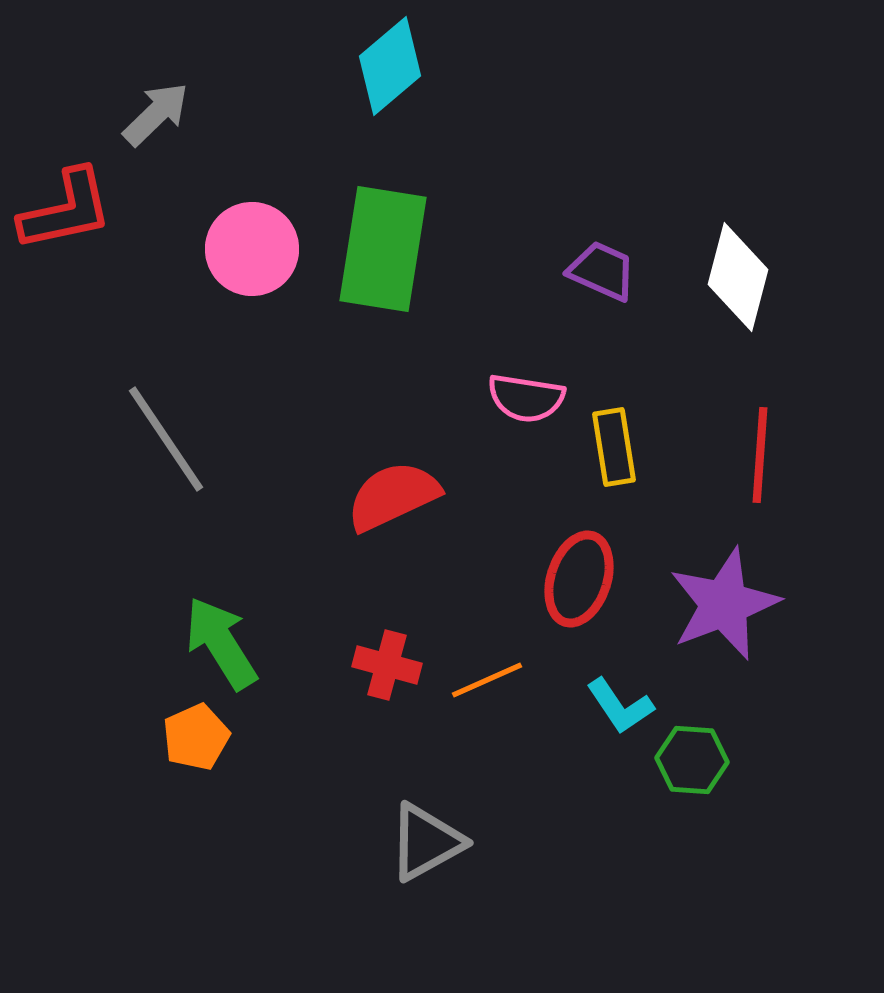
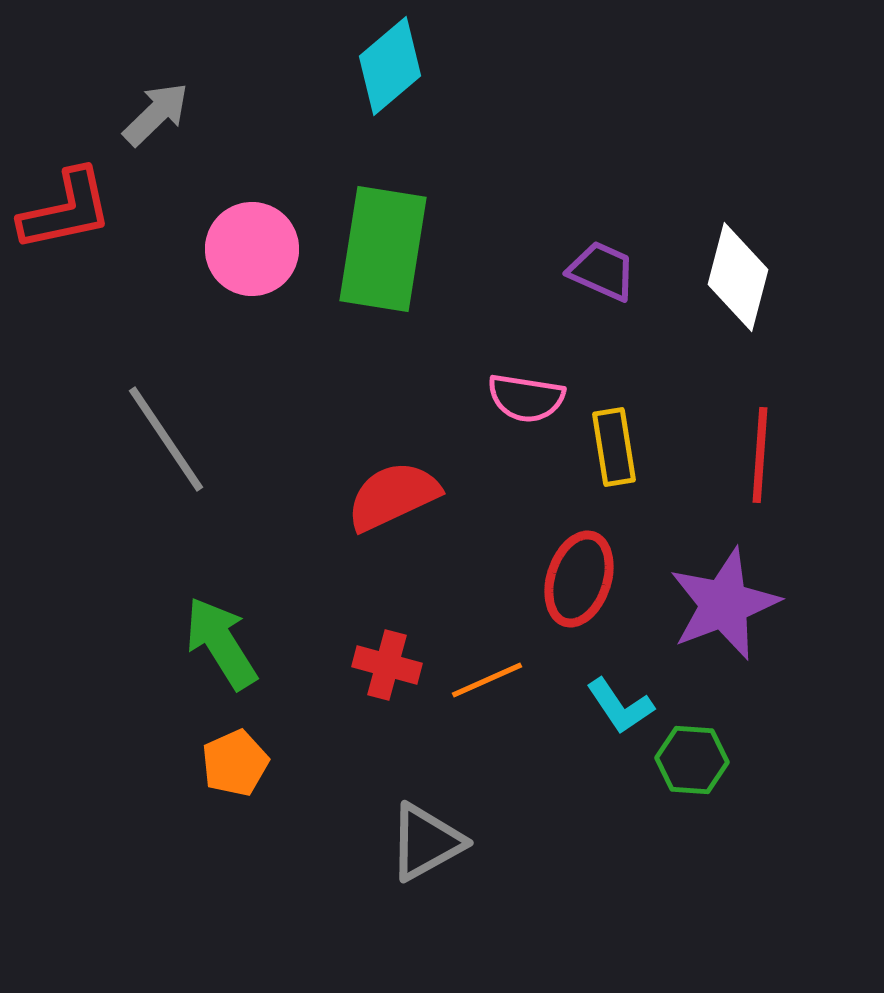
orange pentagon: moved 39 px right, 26 px down
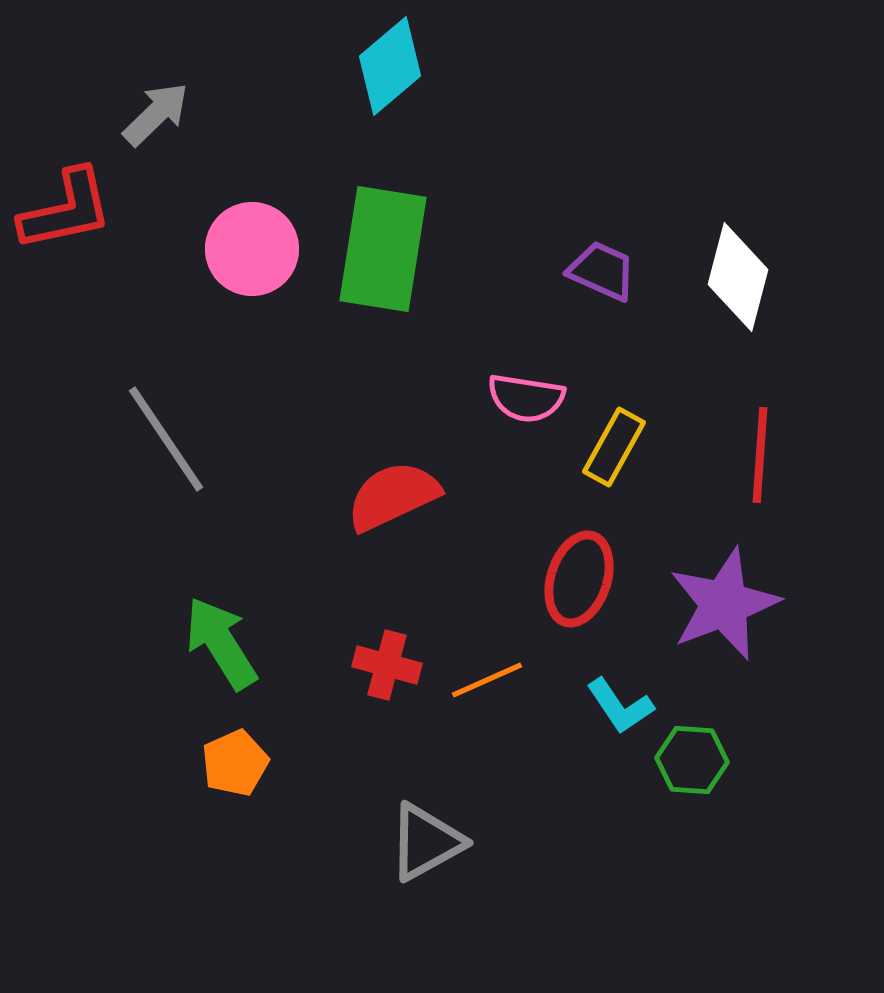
yellow rectangle: rotated 38 degrees clockwise
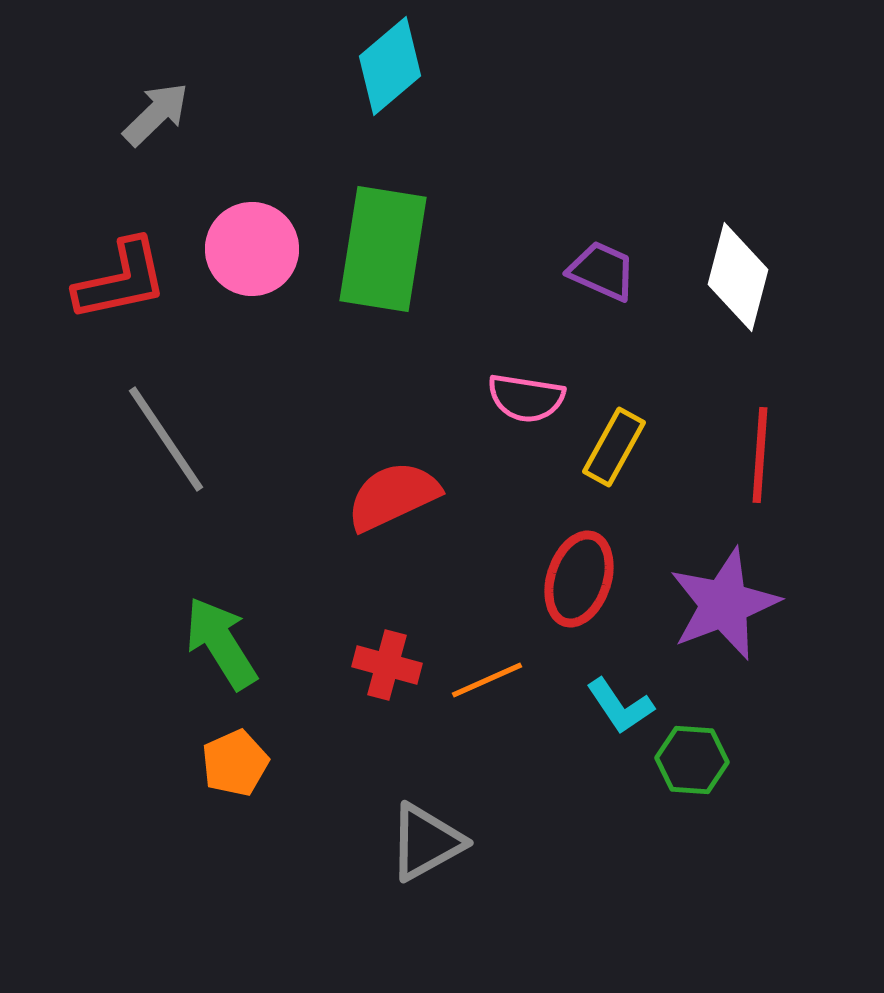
red L-shape: moved 55 px right, 70 px down
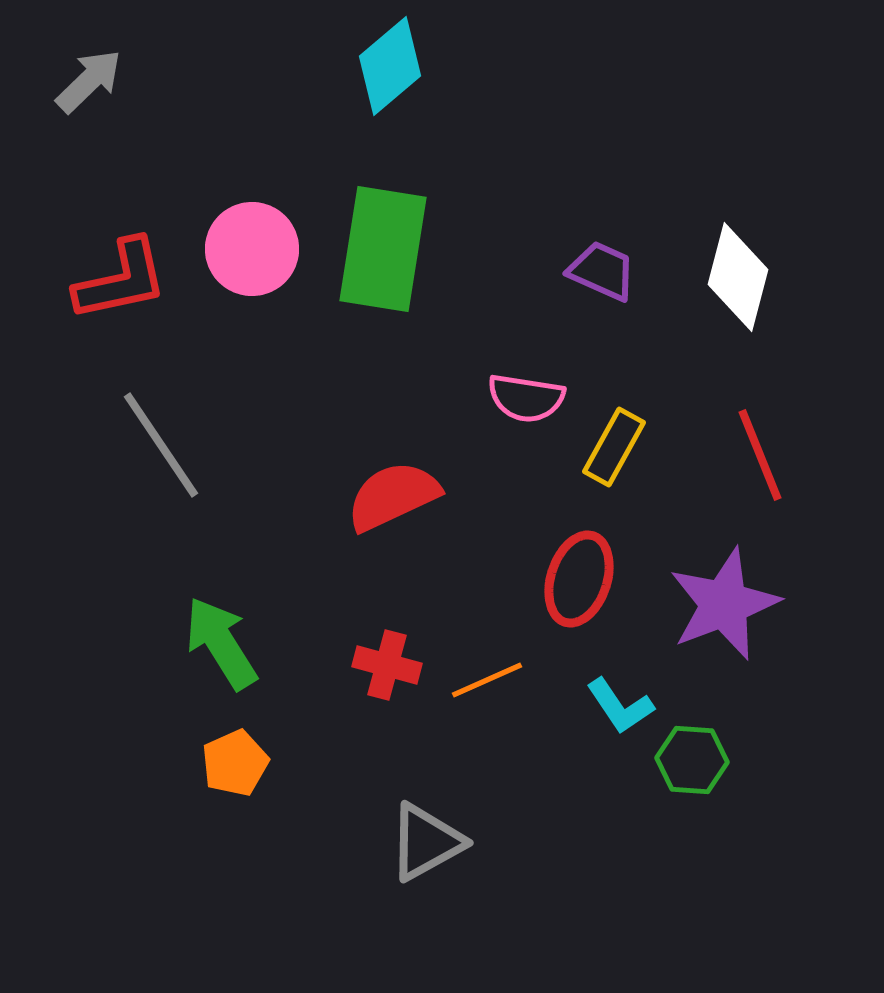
gray arrow: moved 67 px left, 33 px up
gray line: moved 5 px left, 6 px down
red line: rotated 26 degrees counterclockwise
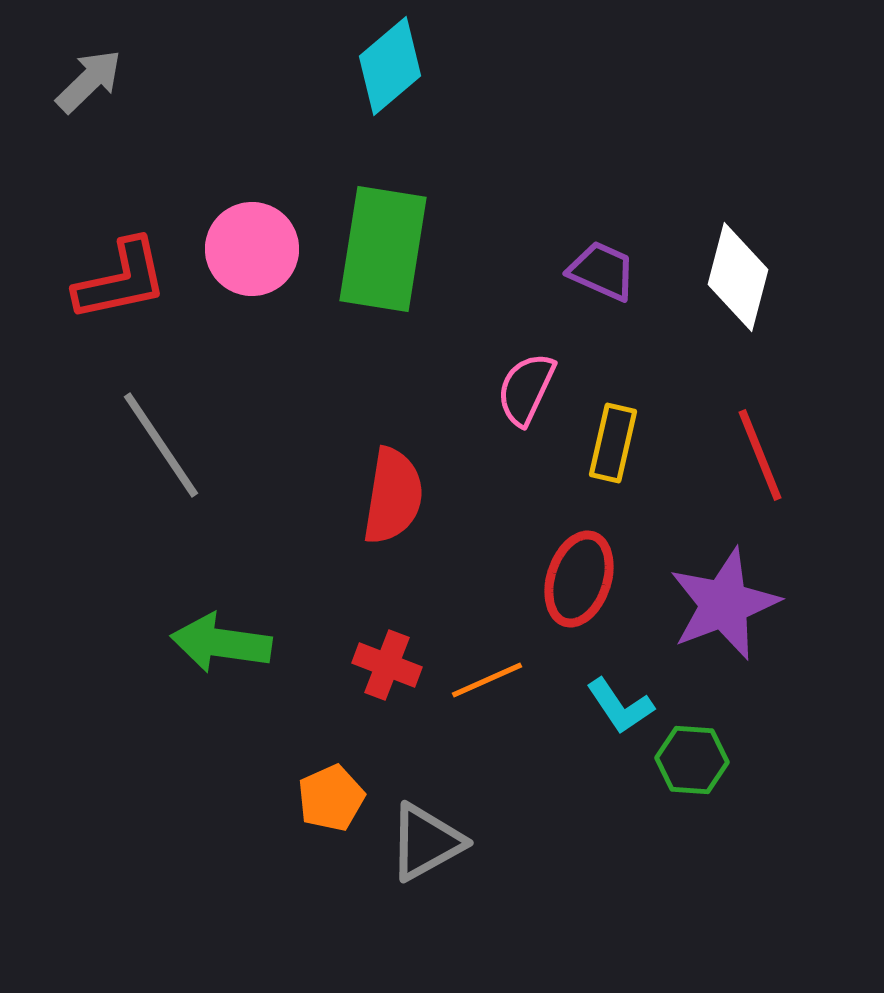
pink semicircle: moved 9 px up; rotated 106 degrees clockwise
yellow rectangle: moved 1 px left, 4 px up; rotated 16 degrees counterclockwise
red semicircle: rotated 124 degrees clockwise
green arrow: rotated 50 degrees counterclockwise
red cross: rotated 6 degrees clockwise
orange pentagon: moved 96 px right, 35 px down
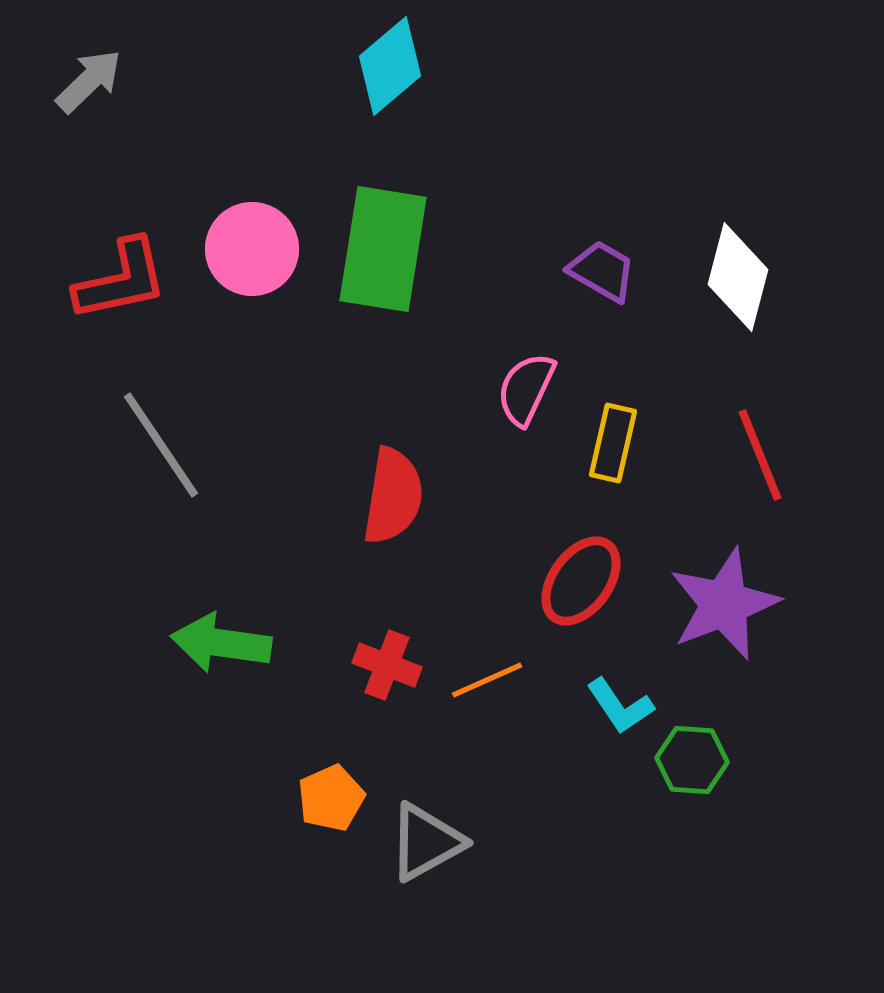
purple trapezoid: rotated 6 degrees clockwise
red ellipse: moved 2 px right, 2 px down; rotated 18 degrees clockwise
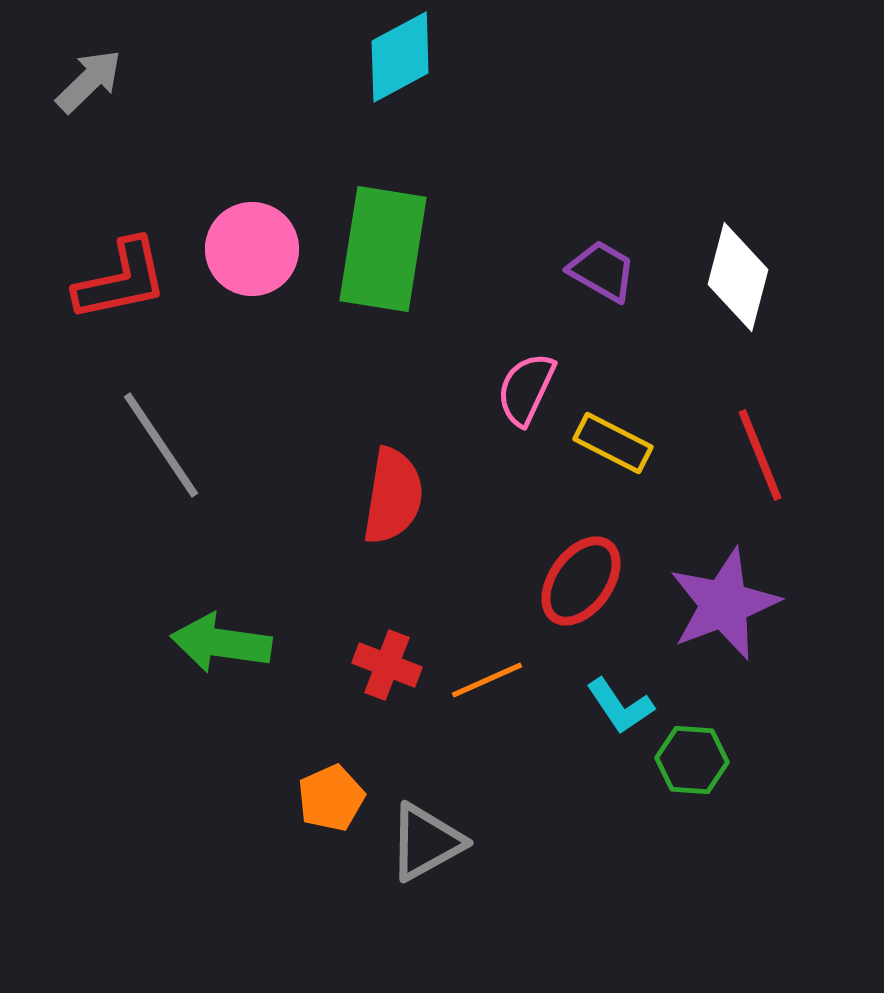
cyan diamond: moved 10 px right, 9 px up; rotated 12 degrees clockwise
yellow rectangle: rotated 76 degrees counterclockwise
